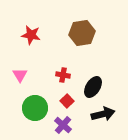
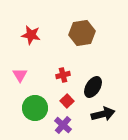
red cross: rotated 24 degrees counterclockwise
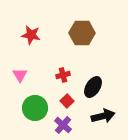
brown hexagon: rotated 10 degrees clockwise
black arrow: moved 2 px down
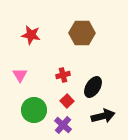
green circle: moved 1 px left, 2 px down
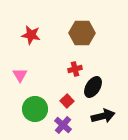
red cross: moved 12 px right, 6 px up
green circle: moved 1 px right, 1 px up
